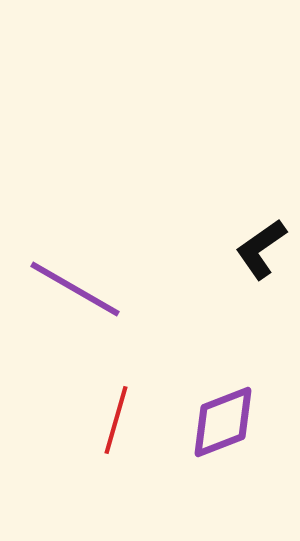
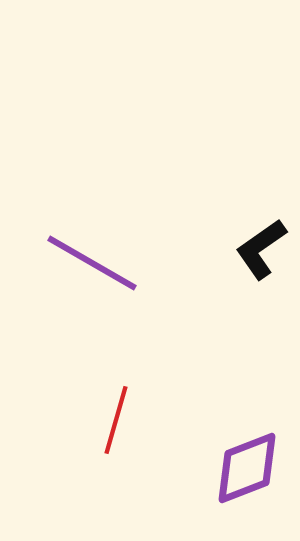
purple line: moved 17 px right, 26 px up
purple diamond: moved 24 px right, 46 px down
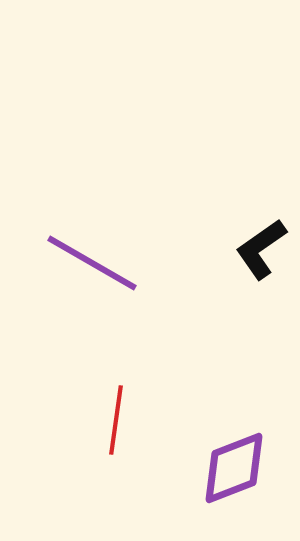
red line: rotated 8 degrees counterclockwise
purple diamond: moved 13 px left
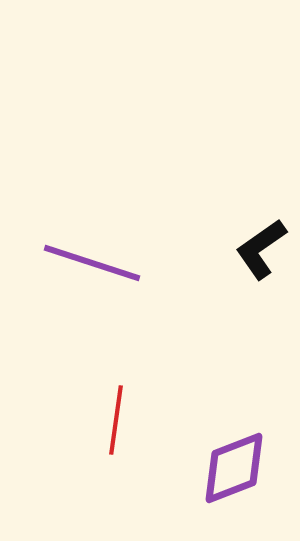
purple line: rotated 12 degrees counterclockwise
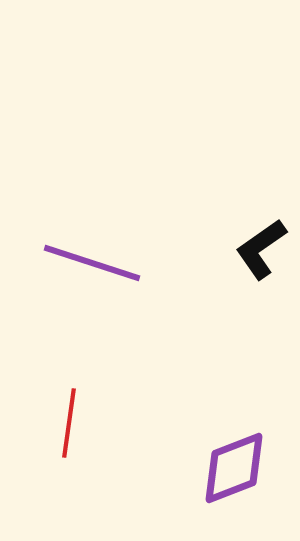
red line: moved 47 px left, 3 px down
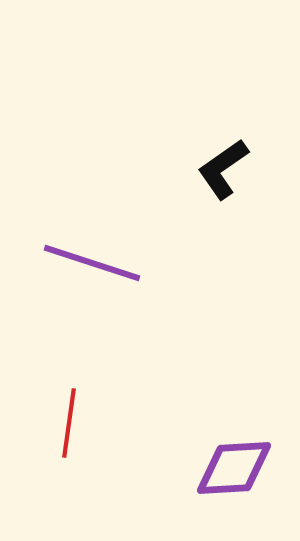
black L-shape: moved 38 px left, 80 px up
purple diamond: rotated 18 degrees clockwise
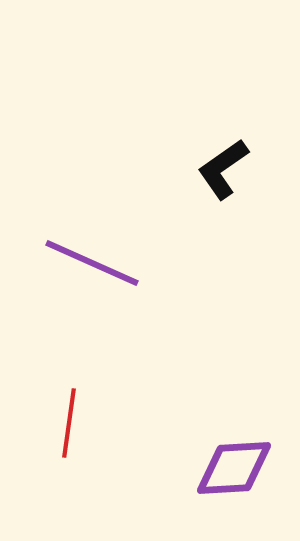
purple line: rotated 6 degrees clockwise
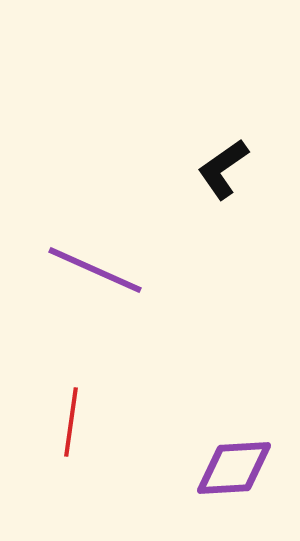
purple line: moved 3 px right, 7 px down
red line: moved 2 px right, 1 px up
